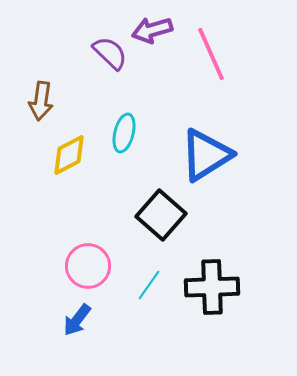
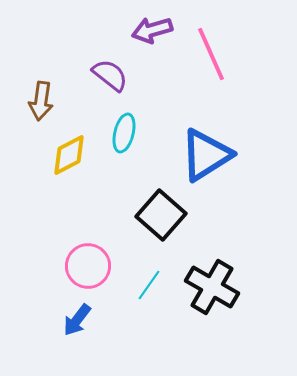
purple semicircle: moved 22 px down; rotated 6 degrees counterclockwise
black cross: rotated 32 degrees clockwise
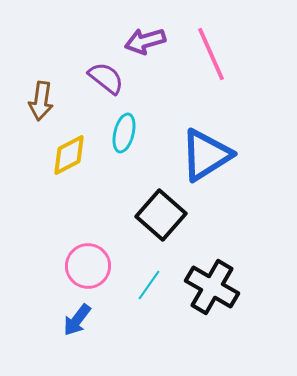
purple arrow: moved 7 px left, 11 px down
purple semicircle: moved 4 px left, 3 px down
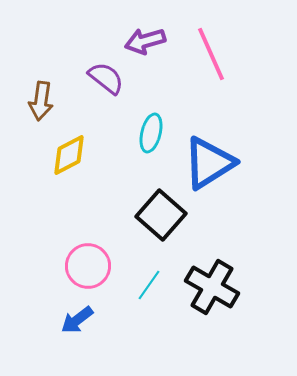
cyan ellipse: moved 27 px right
blue triangle: moved 3 px right, 8 px down
blue arrow: rotated 16 degrees clockwise
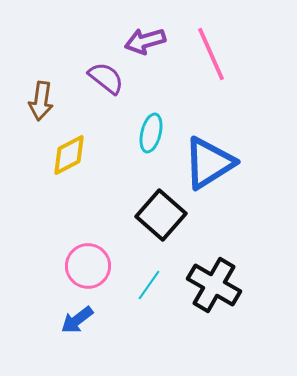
black cross: moved 2 px right, 2 px up
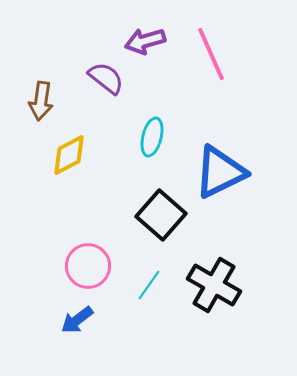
cyan ellipse: moved 1 px right, 4 px down
blue triangle: moved 11 px right, 9 px down; rotated 6 degrees clockwise
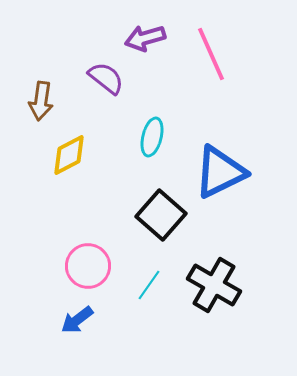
purple arrow: moved 3 px up
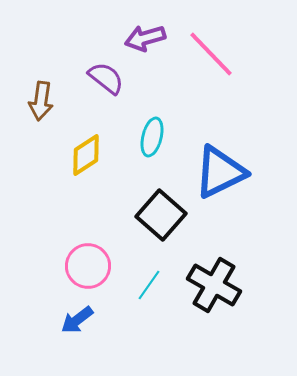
pink line: rotated 20 degrees counterclockwise
yellow diamond: moved 17 px right; rotated 6 degrees counterclockwise
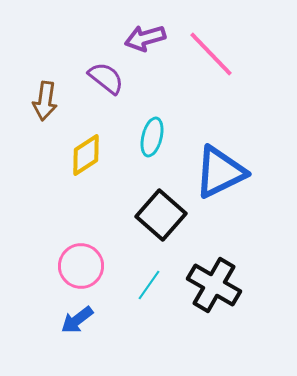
brown arrow: moved 4 px right
pink circle: moved 7 px left
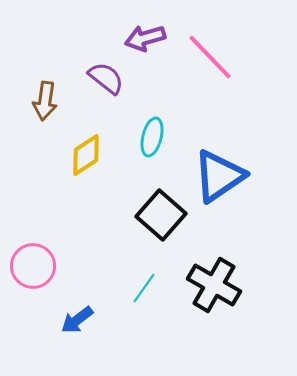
pink line: moved 1 px left, 3 px down
blue triangle: moved 1 px left, 4 px down; rotated 8 degrees counterclockwise
pink circle: moved 48 px left
cyan line: moved 5 px left, 3 px down
